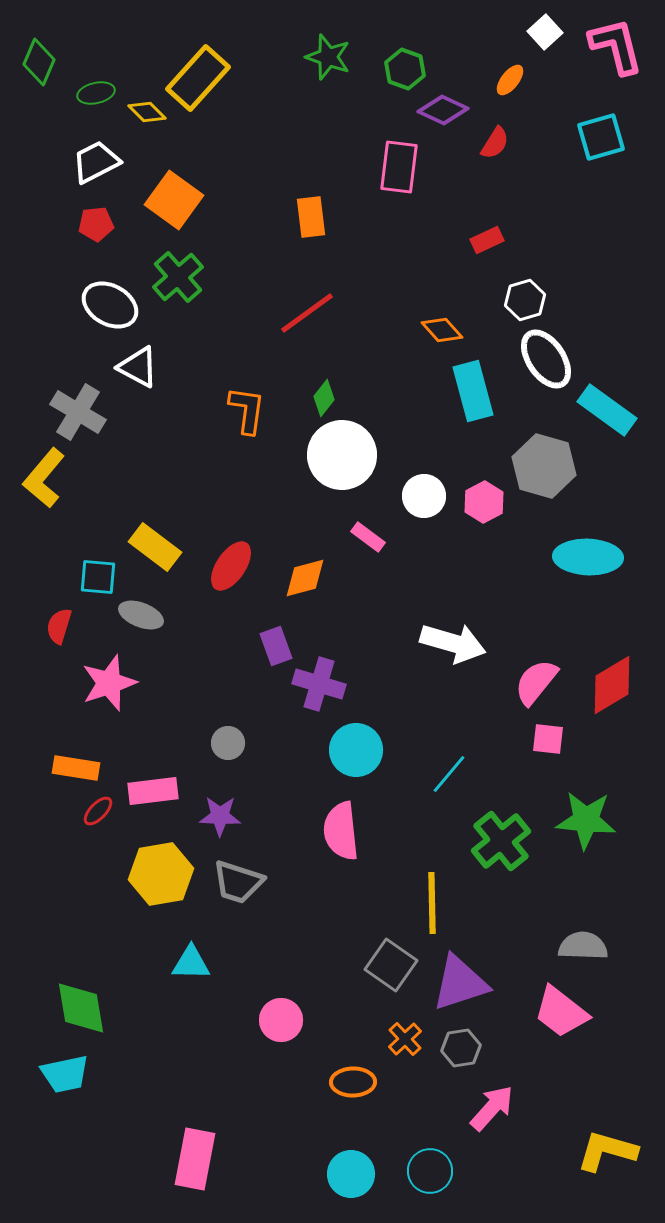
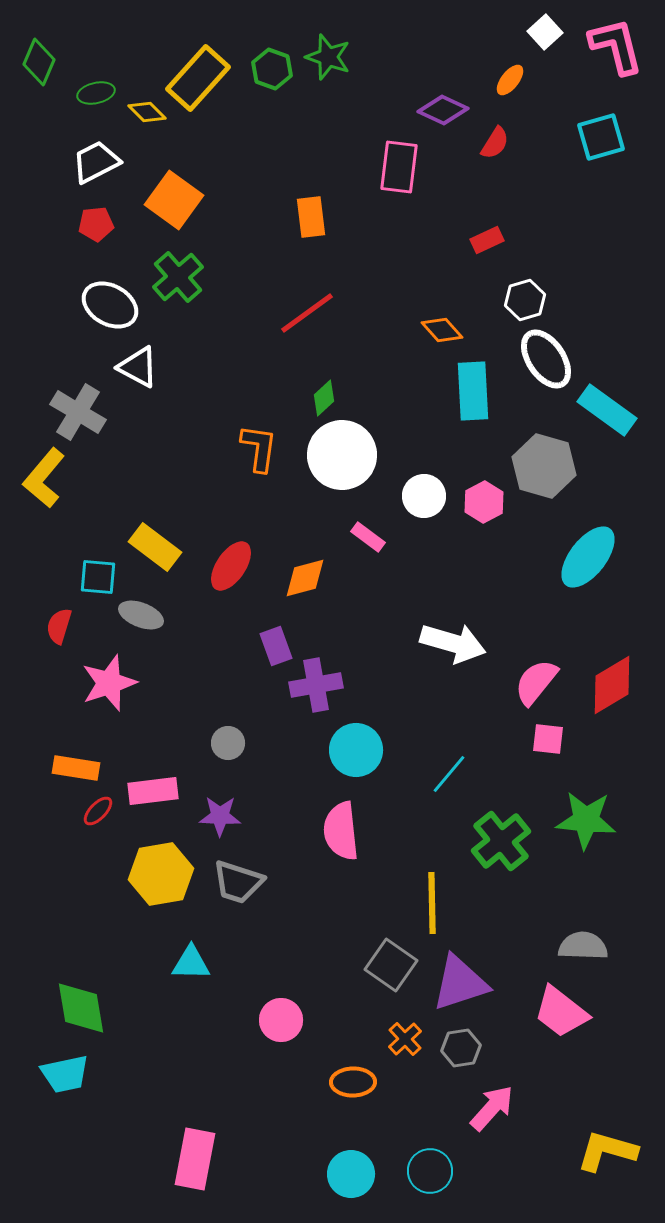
green hexagon at (405, 69): moved 133 px left
cyan rectangle at (473, 391): rotated 12 degrees clockwise
green diamond at (324, 398): rotated 9 degrees clockwise
orange L-shape at (247, 410): moved 12 px right, 38 px down
cyan ellipse at (588, 557): rotated 54 degrees counterclockwise
purple cross at (319, 684): moved 3 px left, 1 px down; rotated 27 degrees counterclockwise
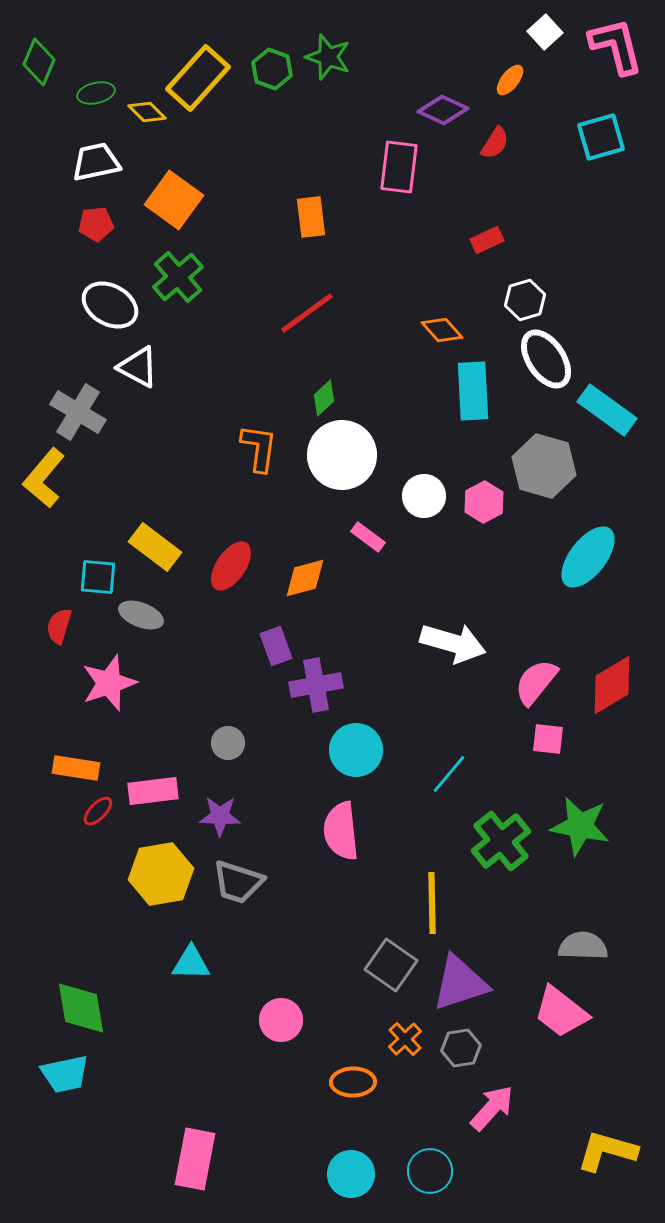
white trapezoid at (96, 162): rotated 15 degrees clockwise
green star at (586, 820): moved 6 px left, 6 px down; rotated 6 degrees clockwise
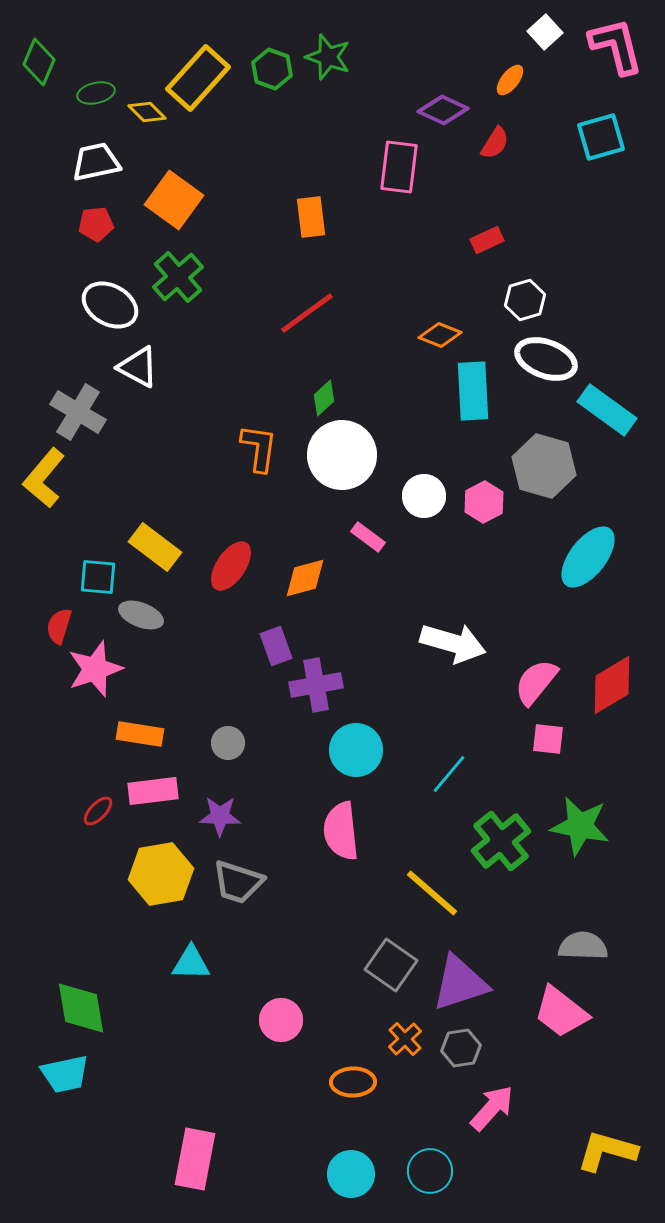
orange diamond at (442, 330): moved 2 px left, 5 px down; rotated 27 degrees counterclockwise
white ellipse at (546, 359): rotated 36 degrees counterclockwise
pink star at (109, 683): moved 14 px left, 14 px up
orange rectangle at (76, 768): moved 64 px right, 34 px up
yellow line at (432, 903): moved 10 px up; rotated 48 degrees counterclockwise
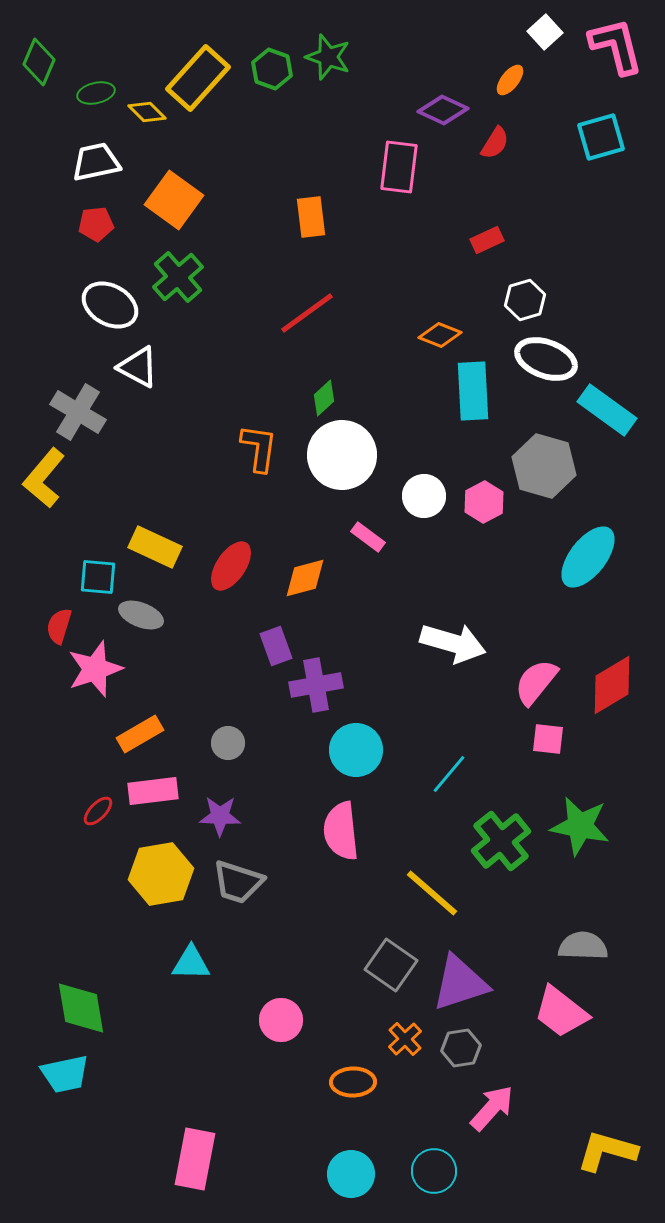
yellow rectangle at (155, 547): rotated 12 degrees counterclockwise
orange rectangle at (140, 734): rotated 39 degrees counterclockwise
cyan circle at (430, 1171): moved 4 px right
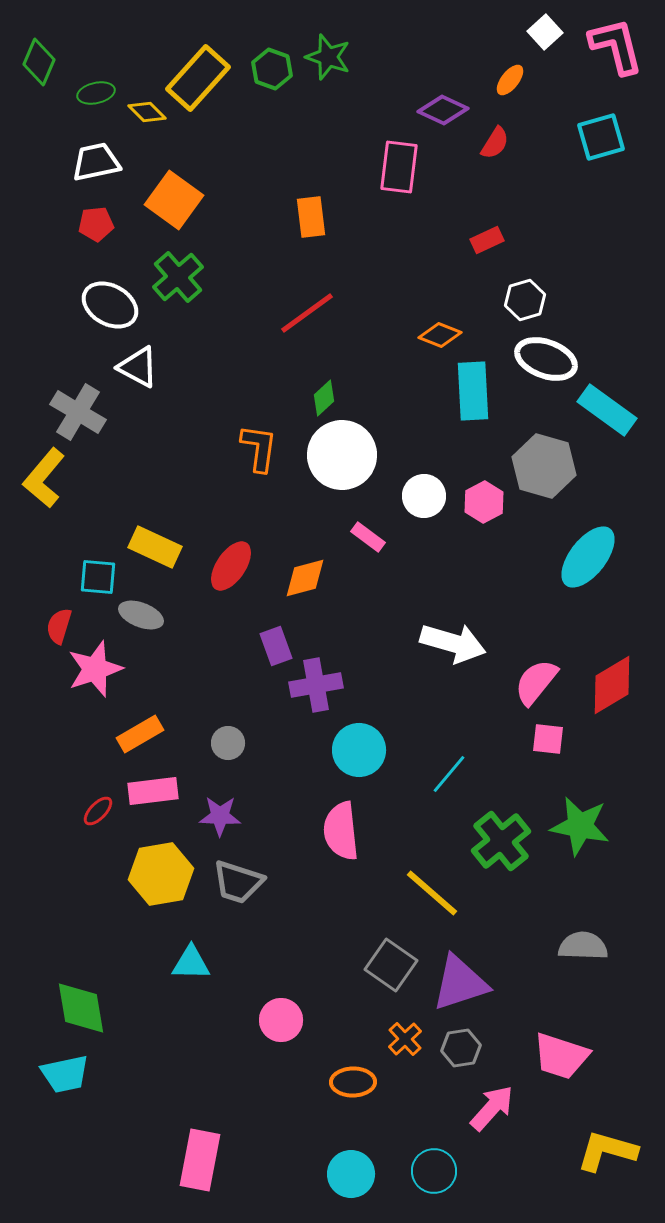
cyan circle at (356, 750): moved 3 px right
pink trapezoid at (561, 1012): moved 44 px down; rotated 20 degrees counterclockwise
pink rectangle at (195, 1159): moved 5 px right, 1 px down
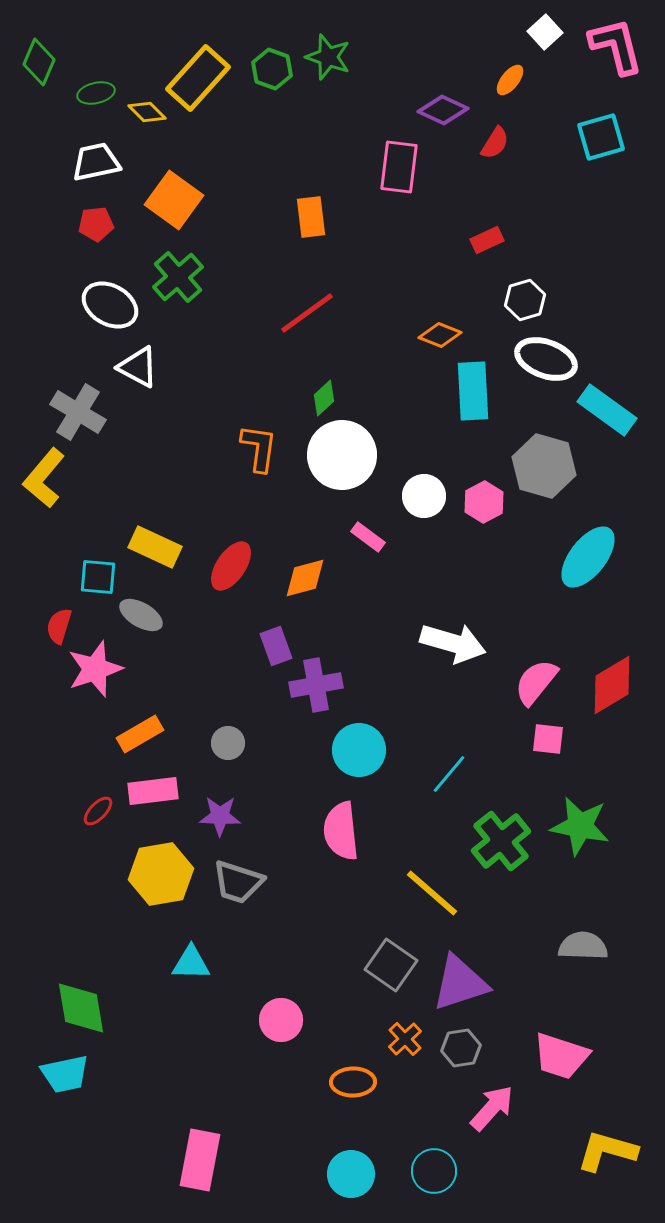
gray ellipse at (141, 615): rotated 9 degrees clockwise
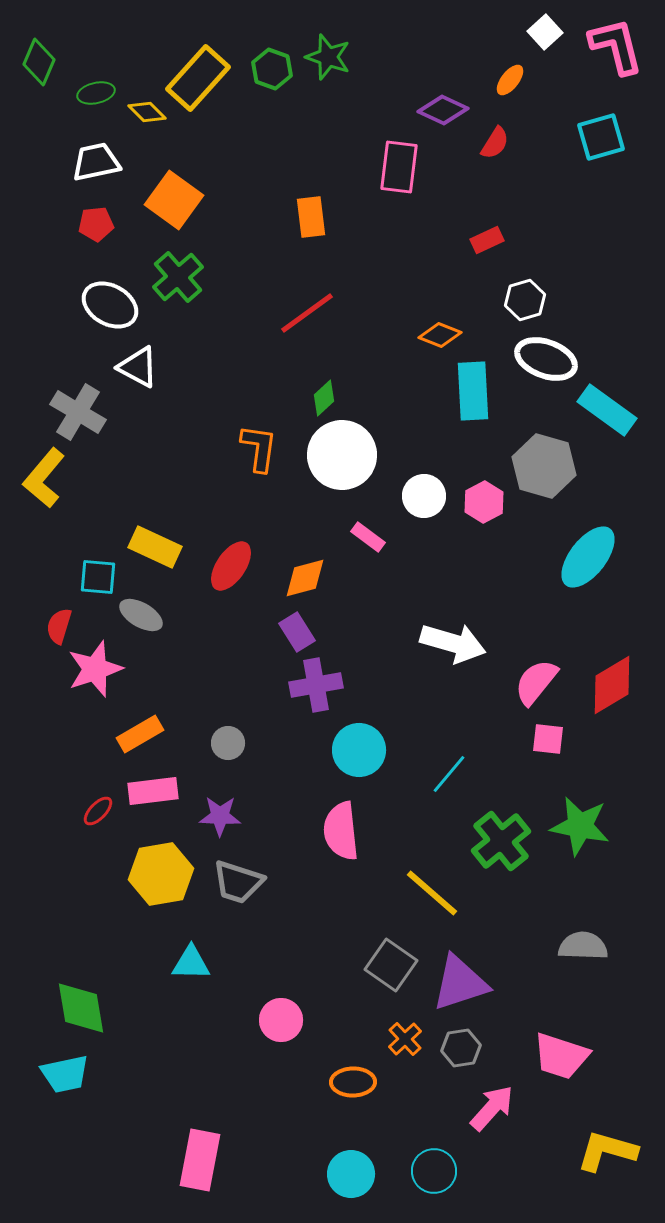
purple rectangle at (276, 646): moved 21 px right, 14 px up; rotated 12 degrees counterclockwise
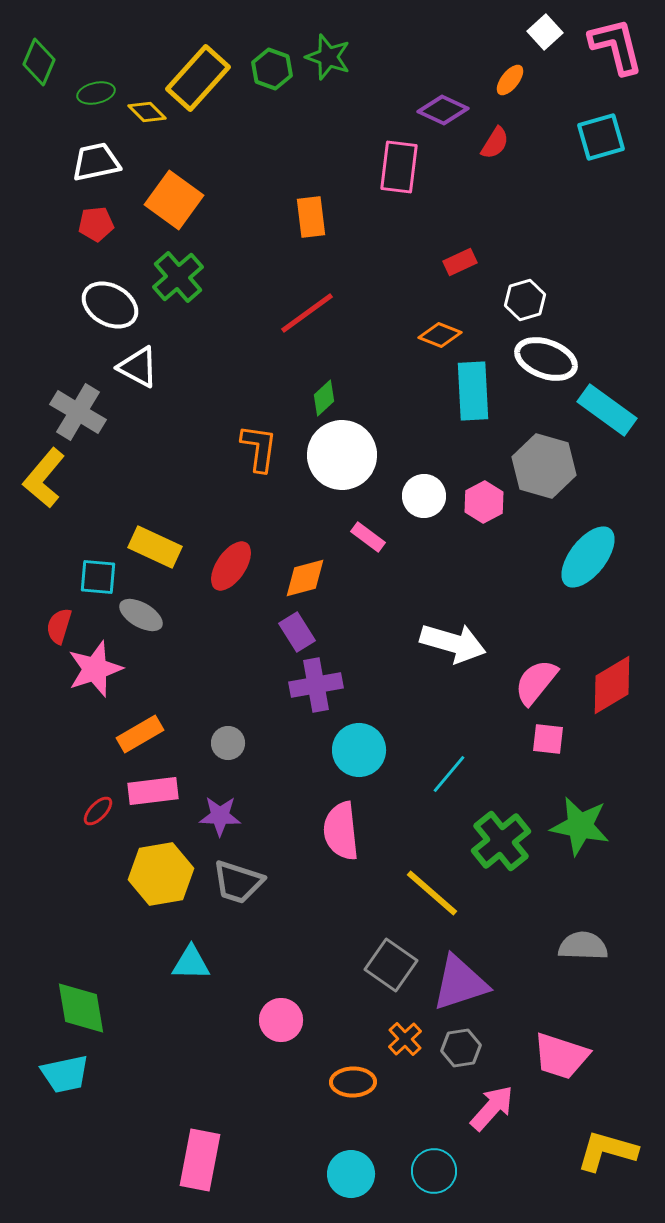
red rectangle at (487, 240): moved 27 px left, 22 px down
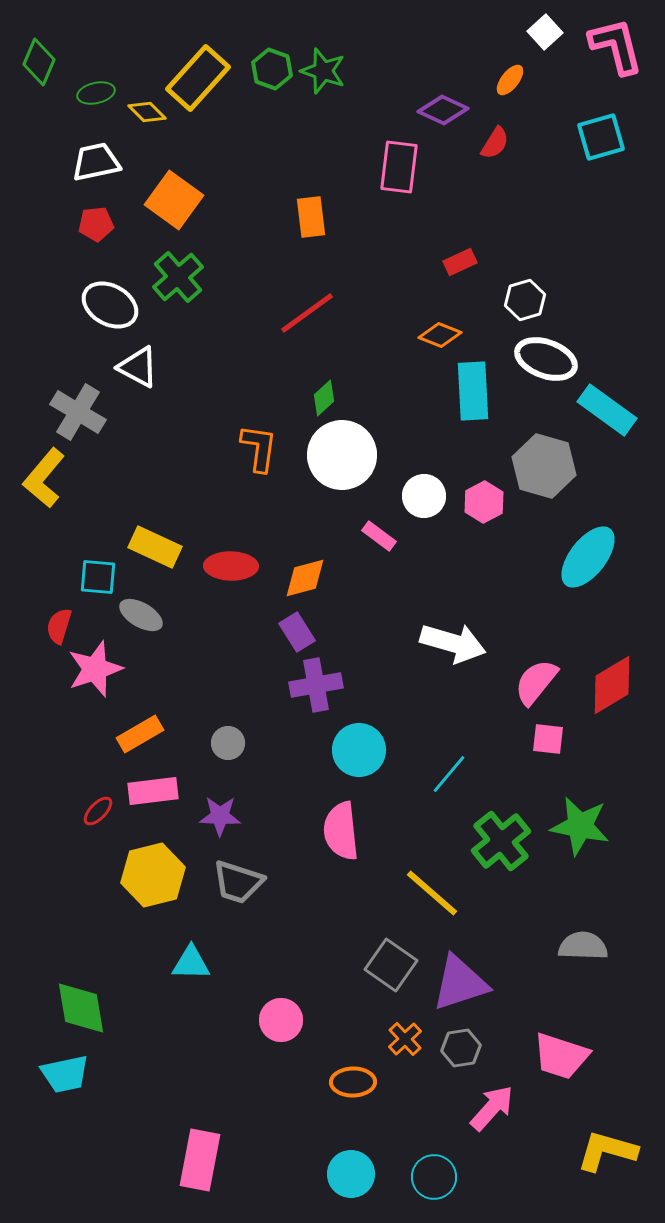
green star at (328, 57): moved 5 px left, 14 px down
pink rectangle at (368, 537): moved 11 px right, 1 px up
red ellipse at (231, 566): rotated 57 degrees clockwise
yellow hexagon at (161, 874): moved 8 px left, 1 px down; rotated 4 degrees counterclockwise
cyan circle at (434, 1171): moved 6 px down
